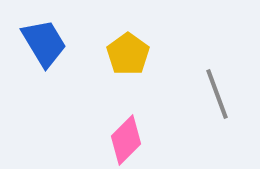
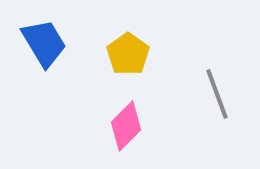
pink diamond: moved 14 px up
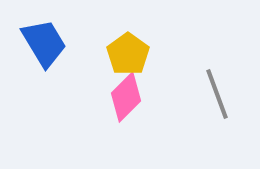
pink diamond: moved 29 px up
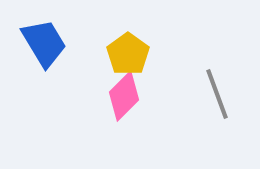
pink diamond: moved 2 px left, 1 px up
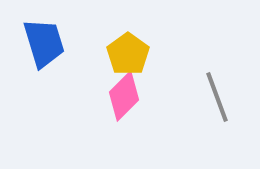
blue trapezoid: rotated 14 degrees clockwise
gray line: moved 3 px down
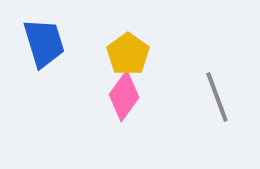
pink diamond: rotated 9 degrees counterclockwise
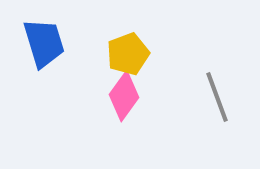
yellow pentagon: rotated 15 degrees clockwise
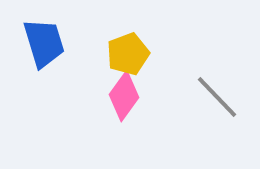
gray line: rotated 24 degrees counterclockwise
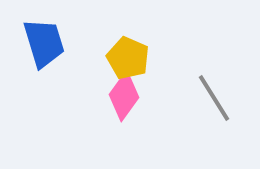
yellow pentagon: moved 4 px down; rotated 27 degrees counterclockwise
gray line: moved 3 px left, 1 px down; rotated 12 degrees clockwise
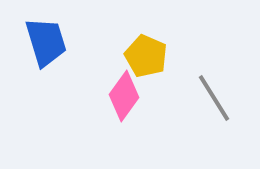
blue trapezoid: moved 2 px right, 1 px up
yellow pentagon: moved 18 px right, 2 px up
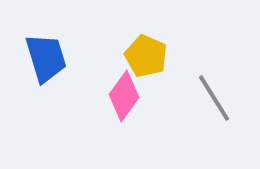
blue trapezoid: moved 16 px down
